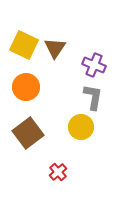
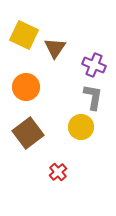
yellow square: moved 10 px up
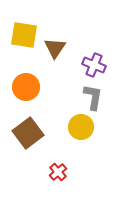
yellow square: rotated 16 degrees counterclockwise
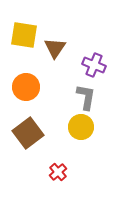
gray L-shape: moved 7 px left
